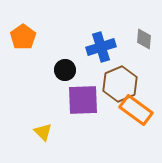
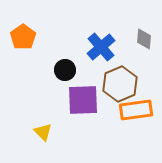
blue cross: rotated 24 degrees counterclockwise
orange rectangle: rotated 44 degrees counterclockwise
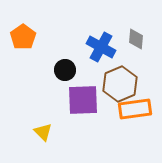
gray diamond: moved 8 px left
blue cross: rotated 20 degrees counterclockwise
orange rectangle: moved 1 px left, 1 px up
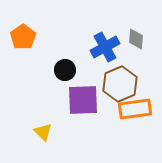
blue cross: moved 4 px right; rotated 32 degrees clockwise
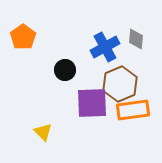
purple square: moved 9 px right, 3 px down
orange rectangle: moved 2 px left, 1 px down
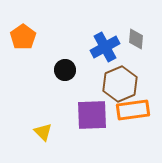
purple square: moved 12 px down
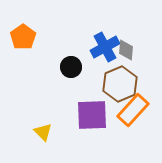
gray diamond: moved 10 px left, 11 px down
black circle: moved 6 px right, 3 px up
orange rectangle: rotated 40 degrees counterclockwise
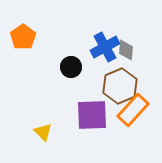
brown hexagon: moved 2 px down
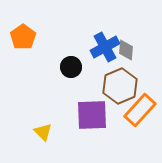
orange rectangle: moved 7 px right
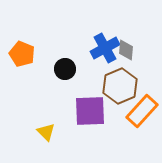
orange pentagon: moved 1 px left, 17 px down; rotated 15 degrees counterclockwise
blue cross: moved 1 px down
black circle: moved 6 px left, 2 px down
orange rectangle: moved 2 px right, 1 px down
purple square: moved 2 px left, 4 px up
yellow triangle: moved 3 px right
